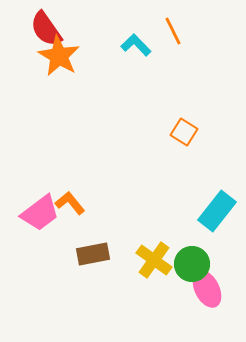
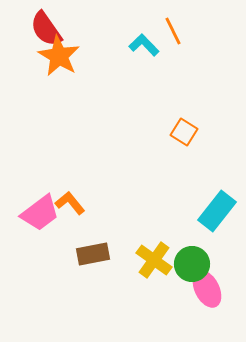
cyan L-shape: moved 8 px right
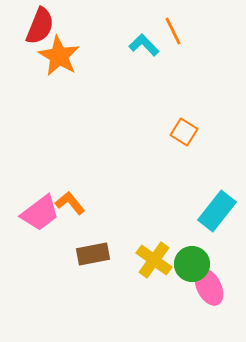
red semicircle: moved 6 px left, 3 px up; rotated 123 degrees counterclockwise
pink ellipse: moved 2 px right, 2 px up
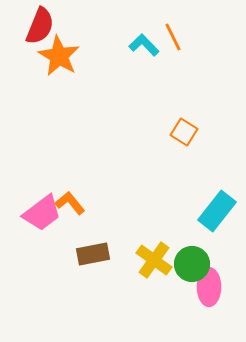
orange line: moved 6 px down
pink trapezoid: moved 2 px right
pink ellipse: rotated 27 degrees clockwise
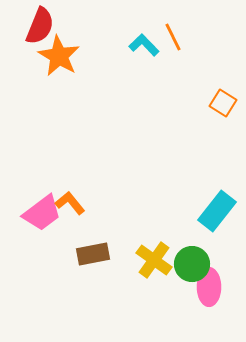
orange square: moved 39 px right, 29 px up
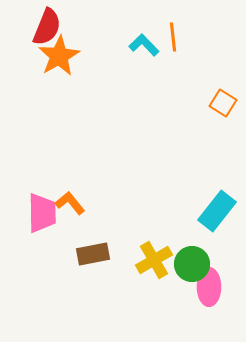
red semicircle: moved 7 px right, 1 px down
orange line: rotated 20 degrees clockwise
orange star: rotated 12 degrees clockwise
pink trapezoid: rotated 54 degrees counterclockwise
yellow cross: rotated 24 degrees clockwise
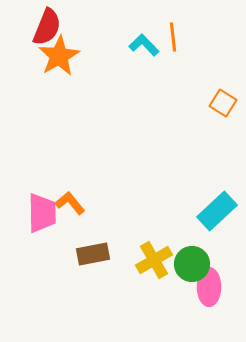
cyan rectangle: rotated 9 degrees clockwise
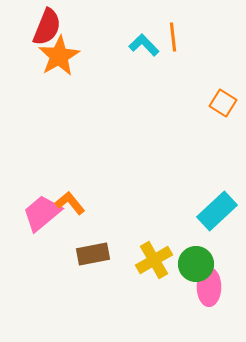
pink trapezoid: rotated 129 degrees counterclockwise
green circle: moved 4 px right
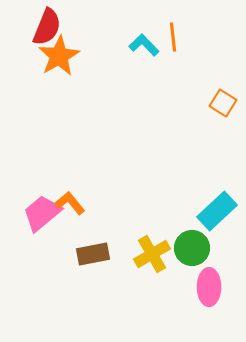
yellow cross: moved 2 px left, 6 px up
green circle: moved 4 px left, 16 px up
